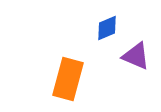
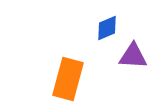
purple triangle: moved 3 px left; rotated 20 degrees counterclockwise
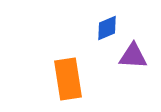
orange rectangle: rotated 24 degrees counterclockwise
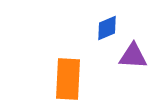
orange rectangle: rotated 12 degrees clockwise
